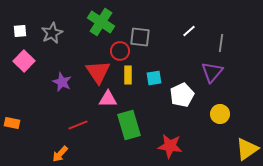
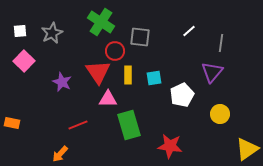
red circle: moved 5 px left
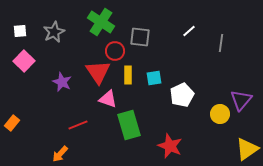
gray star: moved 2 px right, 1 px up
purple triangle: moved 29 px right, 28 px down
pink triangle: rotated 18 degrees clockwise
orange rectangle: rotated 63 degrees counterclockwise
red star: rotated 15 degrees clockwise
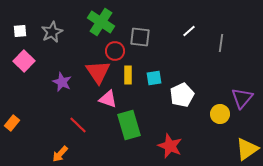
gray star: moved 2 px left
purple triangle: moved 1 px right, 2 px up
red line: rotated 66 degrees clockwise
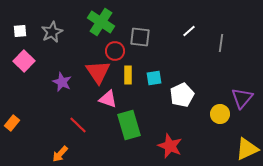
yellow triangle: rotated 10 degrees clockwise
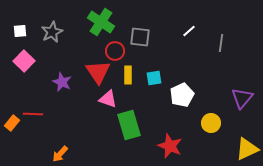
yellow circle: moved 9 px left, 9 px down
red line: moved 45 px left, 11 px up; rotated 42 degrees counterclockwise
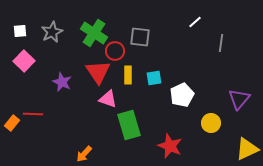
green cross: moved 7 px left, 11 px down
white line: moved 6 px right, 9 px up
purple triangle: moved 3 px left, 1 px down
orange arrow: moved 24 px right
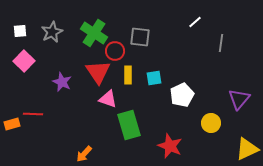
orange rectangle: moved 1 px down; rotated 35 degrees clockwise
